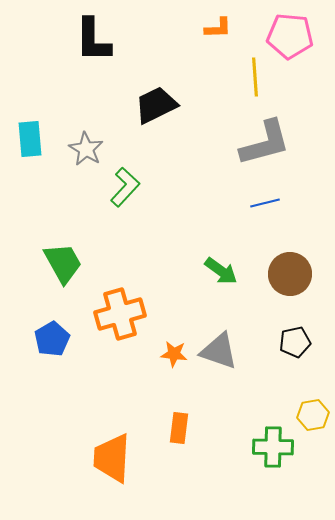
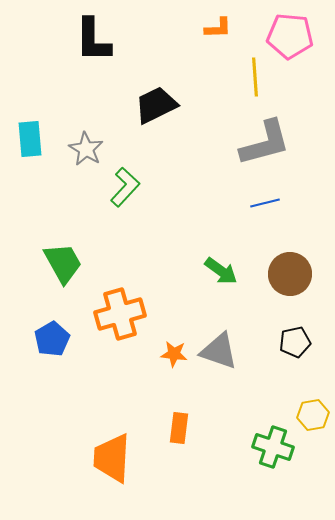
green cross: rotated 18 degrees clockwise
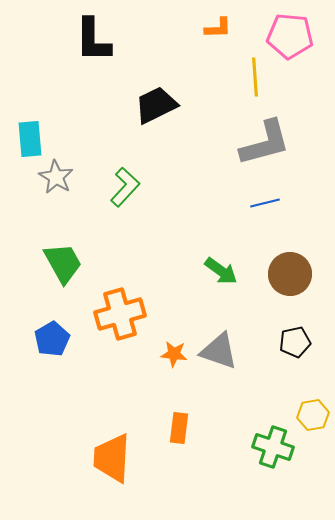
gray star: moved 30 px left, 28 px down
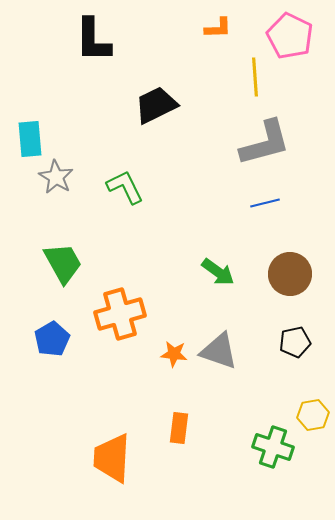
pink pentagon: rotated 21 degrees clockwise
green L-shape: rotated 69 degrees counterclockwise
green arrow: moved 3 px left, 1 px down
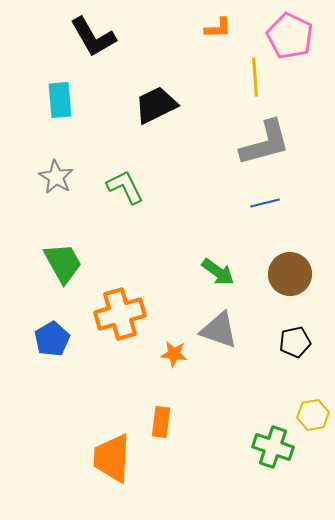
black L-shape: moved 3 px up; rotated 30 degrees counterclockwise
cyan rectangle: moved 30 px right, 39 px up
gray triangle: moved 21 px up
orange rectangle: moved 18 px left, 6 px up
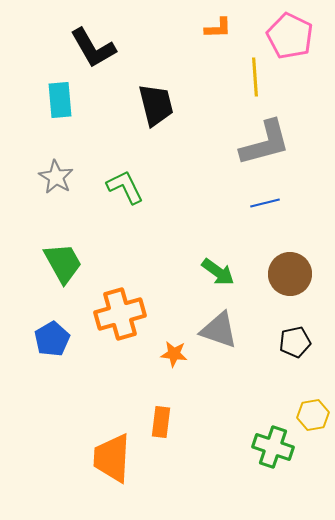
black L-shape: moved 11 px down
black trapezoid: rotated 102 degrees clockwise
